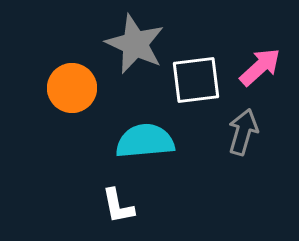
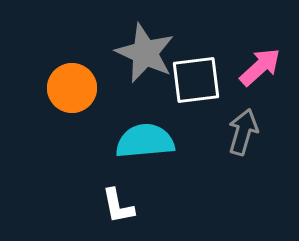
gray star: moved 10 px right, 9 px down
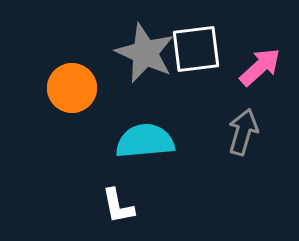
white square: moved 31 px up
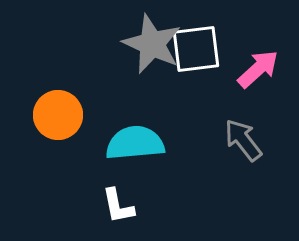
gray star: moved 7 px right, 9 px up
pink arrow: moved 2 px left, 2 px down
orange circle: moved 14 px left, 27 px down
gray arrow: moved 8 px down; rotated 54 degrees counterclockwise
cyan semicircle: moved 10 px left, 2 px down
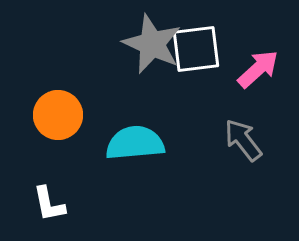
white L-shape: moved 69 px left, 2 px up
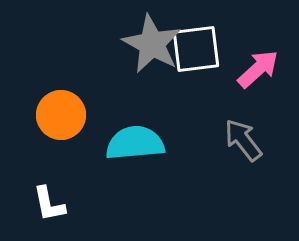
gray star: rotated 4 degrees clockwise
orange circle: moved 3 px right
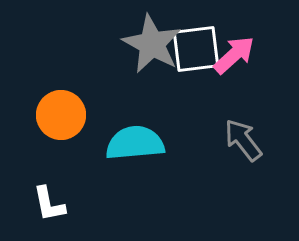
pink arrow: moved 24 px left, 14 px up
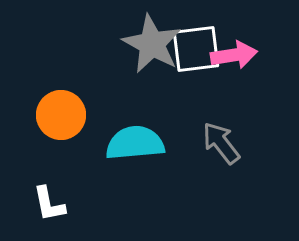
pink arrow: rotated 33 degrees clockwise
gray arrow: moved 22 px left, 3 px down
